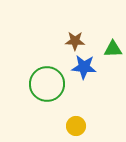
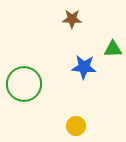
brown star: moved 3 px left, 22 px up
green circle: moved 23 px left
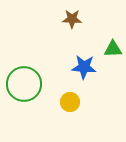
yellow circle: moved 6 px left, 24 px up
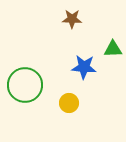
green circle: moved 1 px right, 1 px down
yellow circle: moved 1 px left, 1 px down
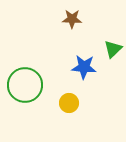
green triangle: rotated 42 degrees counterclockwise
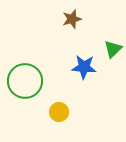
brown star: rotated 18 degrees counterclockwise
green circle: moved 4 px up
yellow circle: moved 10 px left, 9 px down
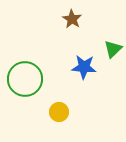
brown star: rotated 24 degrees counterclockwise
green circle: moved 2 px up
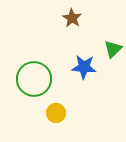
brown star: moved 1 px up
green circle: moved 9 px right
yellow circle: moved 3 px left, 1 px down
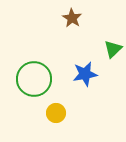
blue star: moved 1 px right, 7 px down; rotated 15 degrees counterclockwise
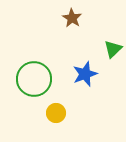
blue star: rotated 10 degrees counterclockwise
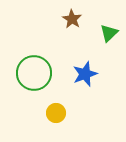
brown star: moved 1 px down
green triangle: moved 4 px left, 16 px up
green circle: moved 6 px up
